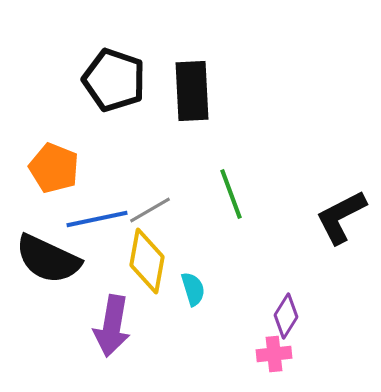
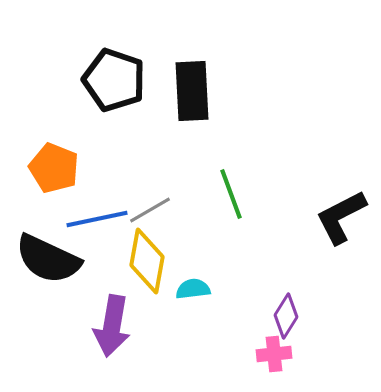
cyan semicircle: rotated 80 degrees counterclockwise
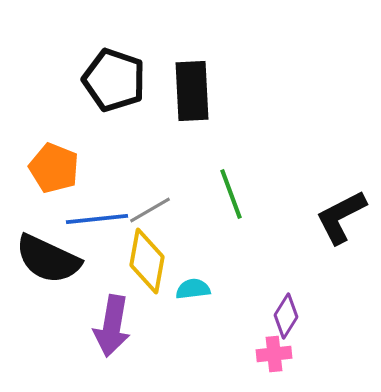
blue line: rotated 6 degrees clockwise
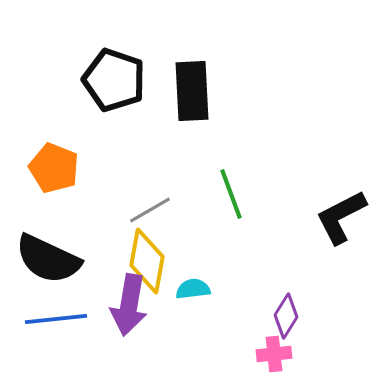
blue line: moved 41 px left, 100 px down
purple arrow: moved 17 px right, 21 px up
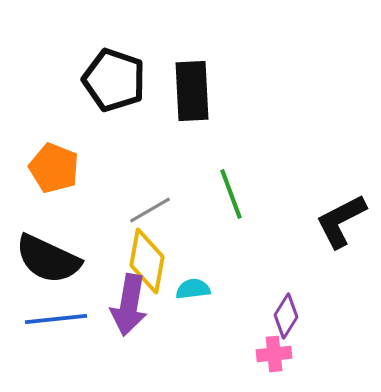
black L-shape: moved 4 px down
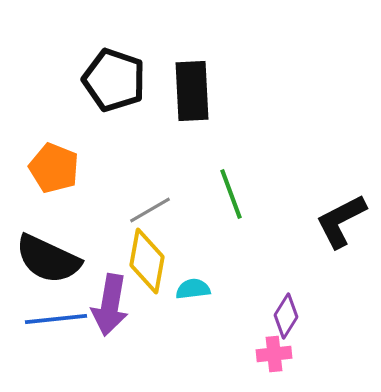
purple arrow: moved 19 px left
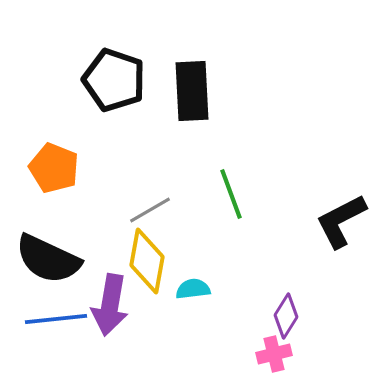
pink cross: rotated 8 degrees counterclockwise
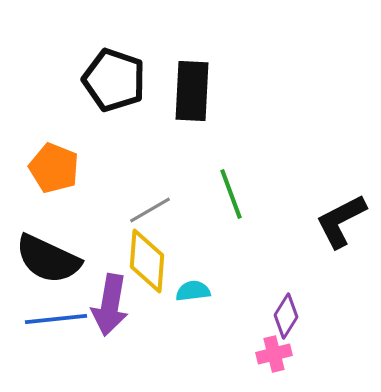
black rectangle: rotated 6 degrees clockwise
yellow diamond: rotated 6 degrees counterclockwise
cyan semicircle: moved 2 px down
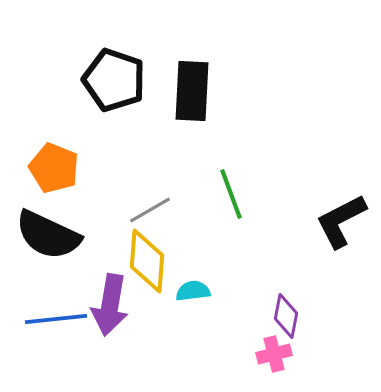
black semicircle: moved 24 px up
purple diamond: rotated 21 degrees counterclockwise
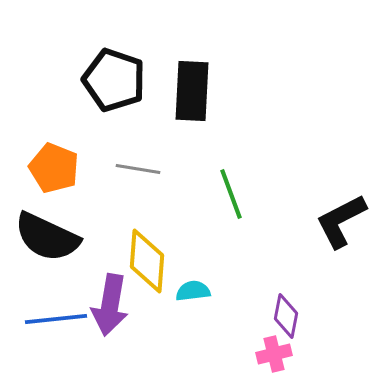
gray line: moved 12 px left, 41 px up; rotated 39 degrees clockwise
black semicircle: moved 1 px left, 2 px down
